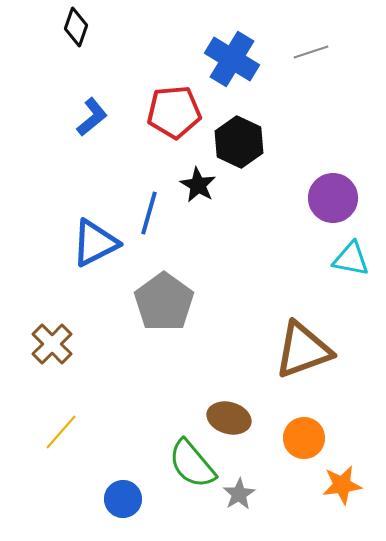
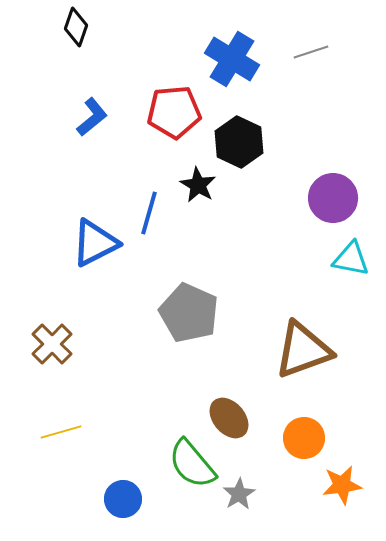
gray pentagon: moved 25 px right, 11 px down; rotated 12 degrees counterclockwise
brown ellipse: rotated 33 degrees clockwise
yellow line: rotated 33 degrees clockwise
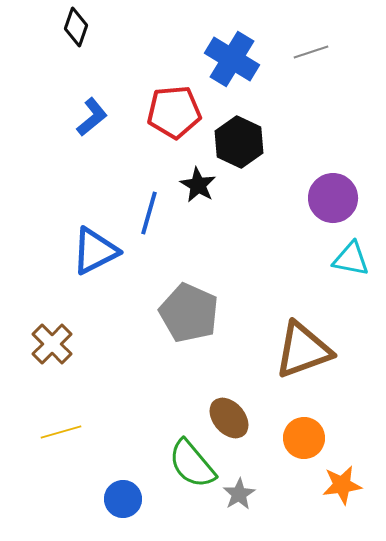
blue triangle: moved 8 px down
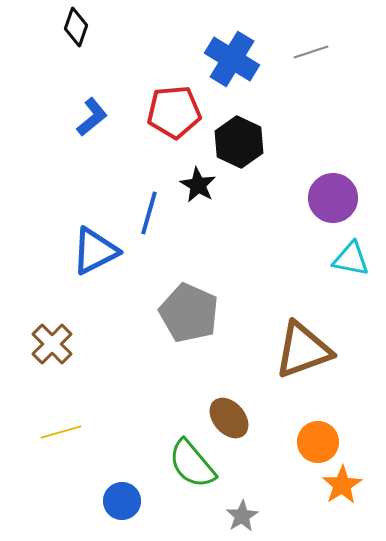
orange circle: moved 14 px right, 4 px down
orange star: rotated 24 degrees counterclockwise
gray star: moved 3 px right, 22 px down
blue circle: moved 1 px left, 2 px down
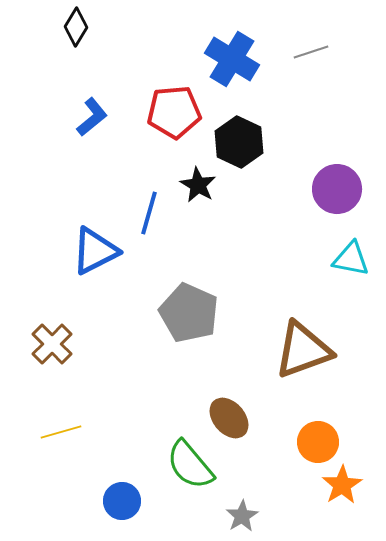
black diamond: rotated 12 degrees clockwise
purple circle: moved 4 px right, 9 px up
green semicircle: moved 2 px left, 1 px down
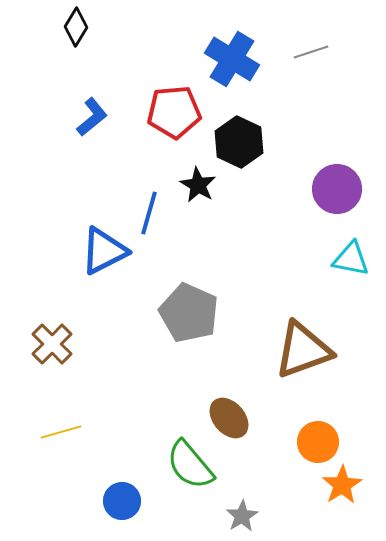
blue triangle: moved 9 px right
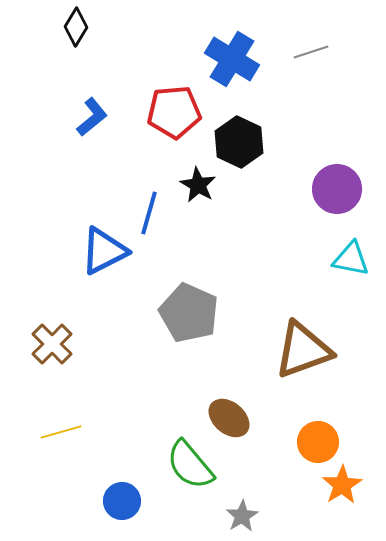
brown ellipse: rotated 9 degrees counterclockwise
